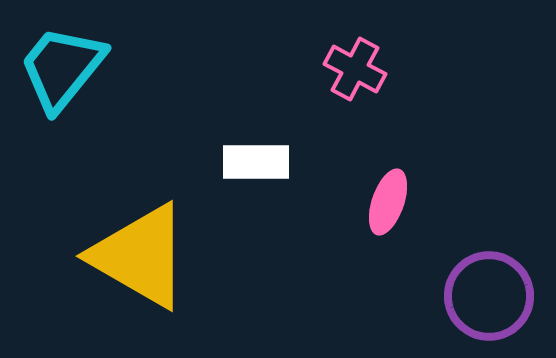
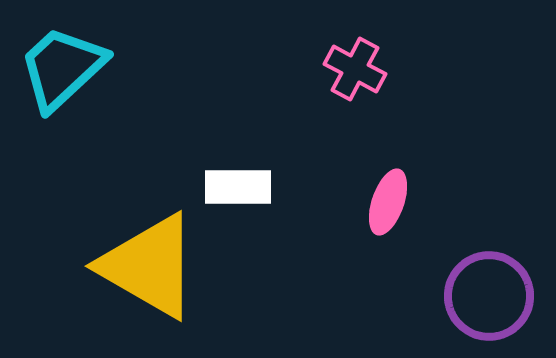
cyan trapezoid: rotated 8 degrees clockwise
white rectangle: moved 18 px left, 25 px down
yellow triangle: moved 9 px right, 10 px down
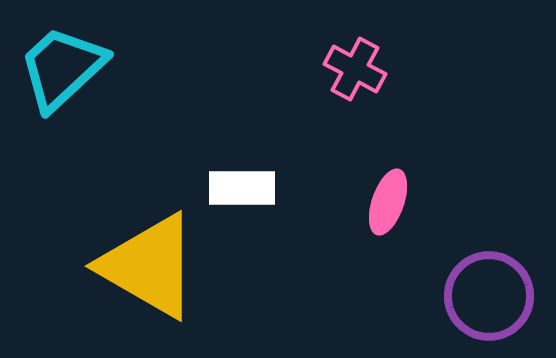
white rectangle: moved 4 px right, 1 px down
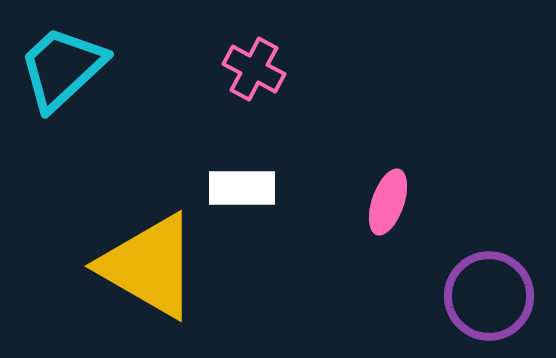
pink cross: moved 101 px left
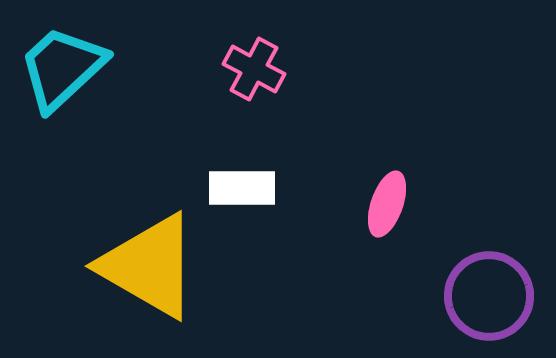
pink ellipse: moved 1 px left, 2 px down
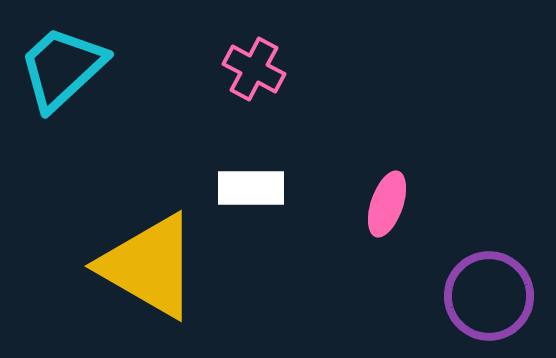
white rectangle: moved 9 px right
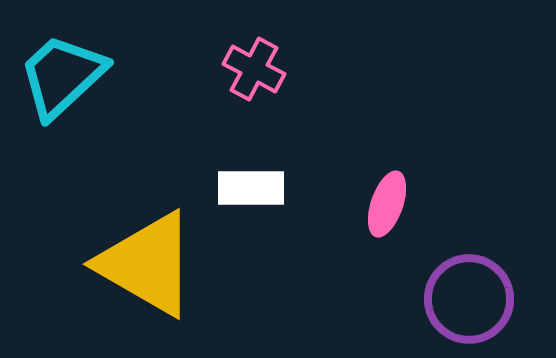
cyan trapezoid: moved 8 px down
yellow triangle: moved 2 px left, 2 px up
purple circle: moved 20 px left, 3 px down
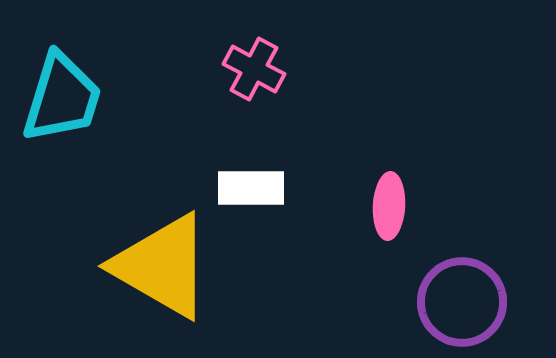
cyan trapezoid: moved 22 px down; rotated 150 degrees clockwise
pink ellipse: moved 2 px right, 2 px down; rotated 16 degrees counterclockwise
yellow triangle: moved 15 px right, 2 px down
purple circle: moved 7 px left, 3 px down
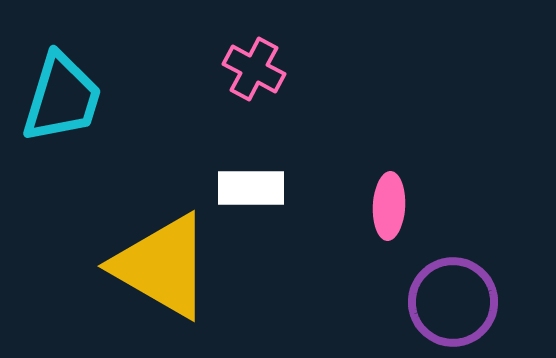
purple circle: moved 9 px left
